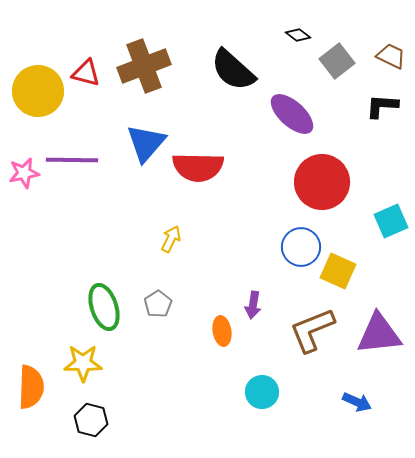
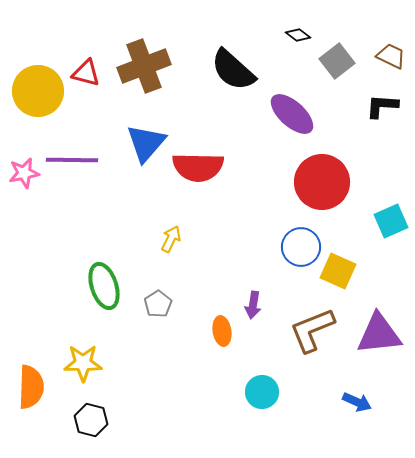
green ellipse: moved 21 px up
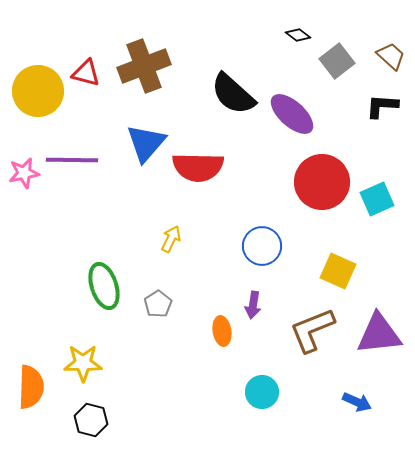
brown trapezoid: rotated 16 degrees clockwise
black semicircle: moved 24 px down
cyan square: moved 14 px left, 22 px up
blue circle: moved 39 px left, 1 px up
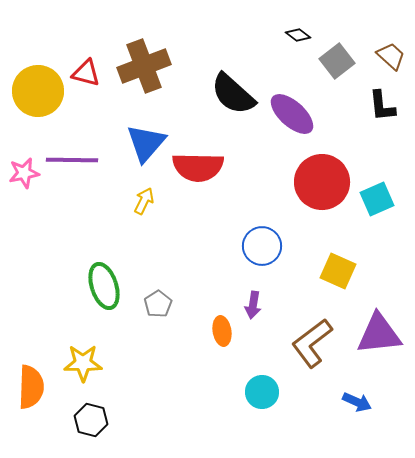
black L-shape: rotated 100 degrees counterclockwise
yellow arrow: moved 27 px left, 38 px up
brown L-shape: moved 13 px down; rotated 15 degrees counterclockwise
